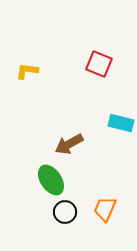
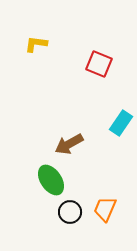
yellow L-shape: moved 9 px right, 27 px up
cyan rectangle: rotated 70 degrees counterclockwise
black circle: moved 5 px right
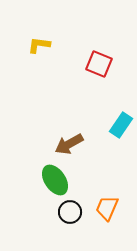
yellow L-shape: moved 3 px right, 1 px down
cyan rectangle: moved 2 px down
green ellipse: moved 4 px right
orange trapezoid: moved 2 px right, 1 px up
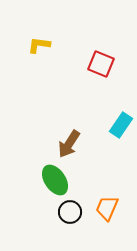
red square: moved 2 px right
brown arrow: rotated 28 degrees counterclockwise
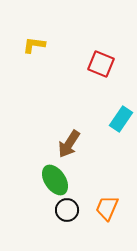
yellow L-shape: moved 5 px left
cyan rectangle: moved 6 px up
black circle: moved 3 px left, 2 px up
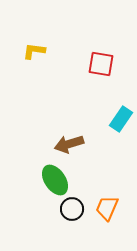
yellow L-shape: moved 6 px down
red square: rotated 12 degrees counterclockwise
brown arrow: rotated 40 degrees clockwise
black circle: moved 5 px right, 1 px up
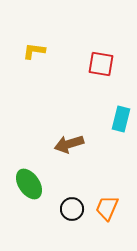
cyan rectangle: rotated 20 degrees counterclockwise
green ellipse: moved 26 px left, 4 px down
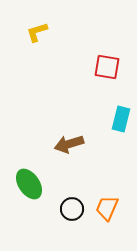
yellow L-shape: moved 3 px right, 19 px up; rotated 25 degrees counterclockwise
red square: moved 6 px right, 3 px down
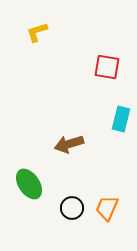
black circle: moved 1 px up
